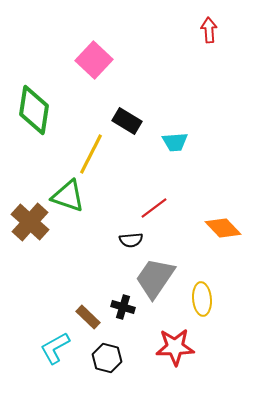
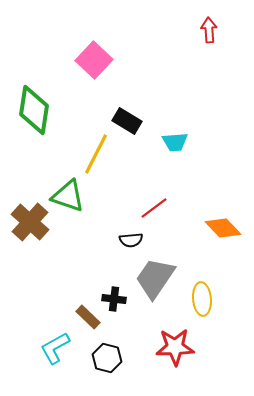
yellow line: moved 5 px right
black cross: moved 9 px left, 8 px up; rotated 10 degrees counterclockwise
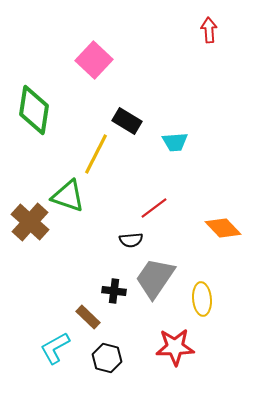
black cross: moved 8 px up
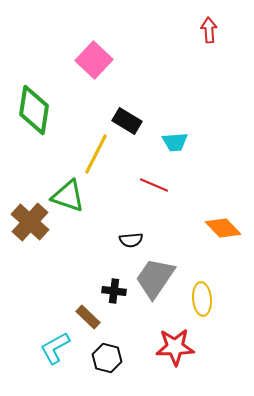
red line: moved 23 px up; rotated 60 degrees clockwise
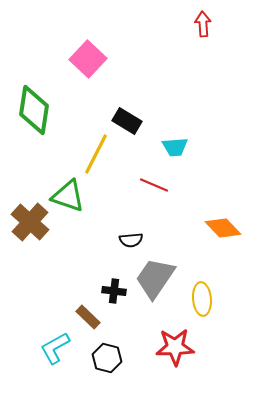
red arrow: moved 6 px left, 6 px up
pink square: moved 6 px left, 1 px up
cyan trapezoid: moved 5 px down
